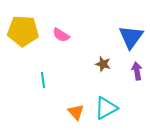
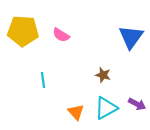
brown star: moved 11 px down
purple arrow: moved 33 px down; rotated 126 degrees clockwise
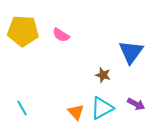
blue triangle: moved 15 px down
cyan line: moved 21 px left, 28 px down; rotated 21 degrees counterclockwise
purple arrow: moved 1 px left
cyan triangle: moved 4 px left
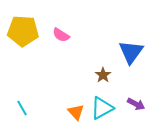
brown star: rotated 21 degrees clockwise
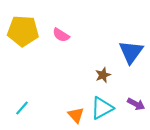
brown star: rotated 14 degrees clockwise
cyan line: rotated 70 degrees clockwise
orange triangle: moved 3 px down
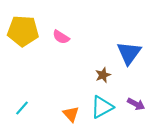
pink semicircle: moved 2 px down
blue triangle: moved 2 px left, 1 px down
cyan triangle: moved 1 px up
orange triangle: moved 5 px left, 1 px up
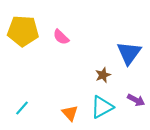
pink semicircle: rotated 12 degrees clockwise
purple arrow: moved 4 px up
orange triangle: moved 1 px left, 1 px up
